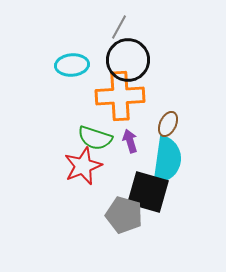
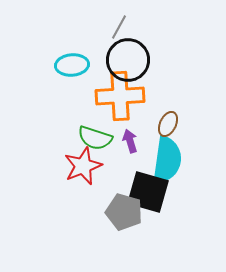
gray pentagon: moved 3 px up
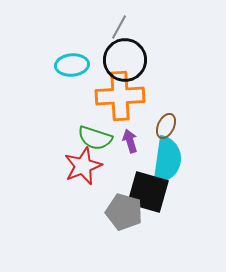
black circle: moved 3 px left
brown ellipse: moved 2 px left, 2 px down
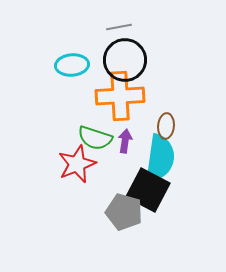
gray line: rotated 50 degrees clockwise
brown ellipse: rotated 20 degrees counterclockwise
purple arrow: moved 5 px left; rotated 25 degrees clockwise
cyan semicircle: moved 7 px left, 2 px up
red star: moved 6 px left, 2 px up
black square: moved 2 px up; rotated 12 degrees clockwise
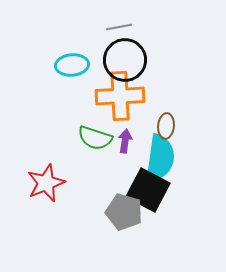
red star: moved 31 px left, 19 px down
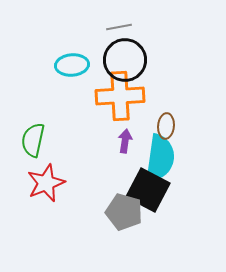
green semicircle: moved 62 px left, 2 px down; rotated 84 degrees clockwise
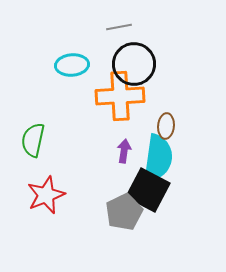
black circle: moved 9 px right, 4 px down
purple arrow: moved 1 px left, 10 px down
cyan semicircle: moved 2 px left
red star: moved 12 px down
gray pentagon: rotated 30 degrees clockwise
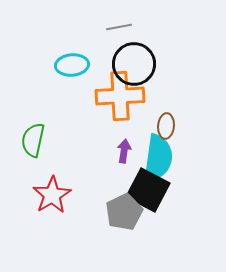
red star: moved 6 px right; rotated 9 degrees counterclockwise
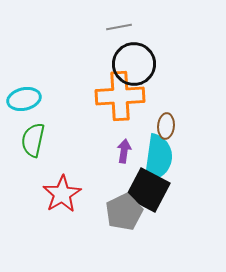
cyan ellipse: moved 48 px left, 34 px down; rotated 8 degrees counterclockwise
red star: moved 10 px right, 1 px up
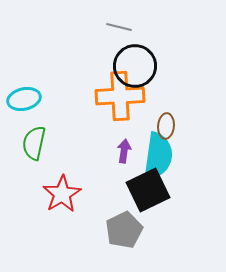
gray line: rotated 25 degrees clockwise
black circle: moved 1 px right, 2 px down
green semicircle: moved 1 px right, 3 px down
cyan semicircle: moved 2 px up
black square: rotated 36 degrees clockwise
gray pentagon: moved 18 px down
